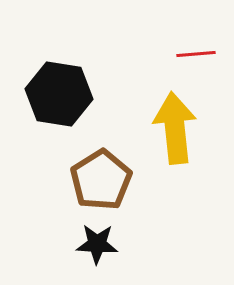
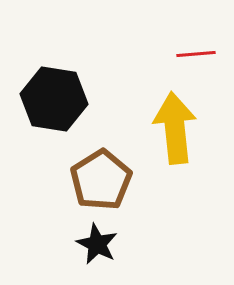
black hexagon: moved 5 px left, 5 px down
black star: rotated 24 degrees clockwise
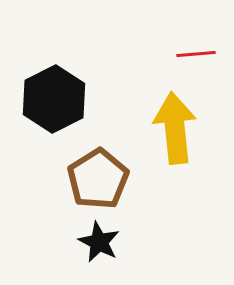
black hexagon: rotated 24 degrees clockwise
brown pentagon: moved 3 px left, 1 px up
black star: moved 2 px right, 2 px up
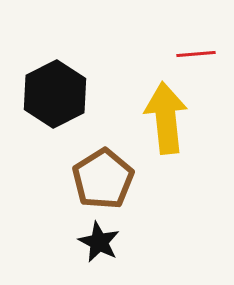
black hexagon: moved 1 px right, 5 px up
yellow arrow: moved 9 px left, 10 px up
brown pentagon: moved 5 px right
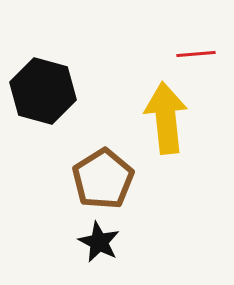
black hexagon: moved 12 px left, 3 px up; rotated 18 degrees counterclockwise
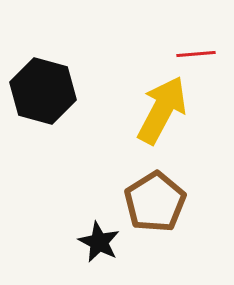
yellow arrow: moved 4 px left, 8 px up; rotated 34 degrees clockwise
brown pentagon: moved 52 px right, 23 px down
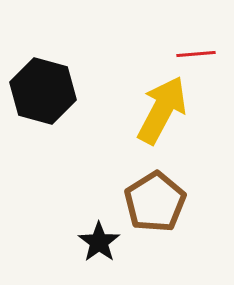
black star: rotated 9 degrees clockwise
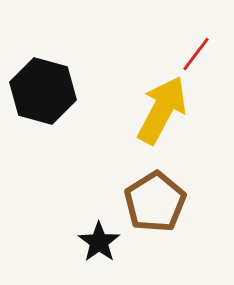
red line: rotated 48 degrees counterclockwise
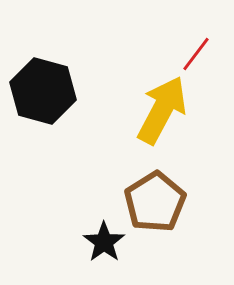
black star: moved 5 px right
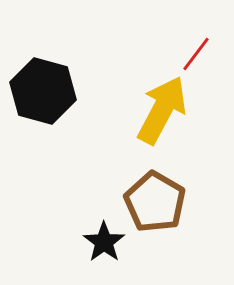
brown pentagon: rotated 10 degrees counterclockwise
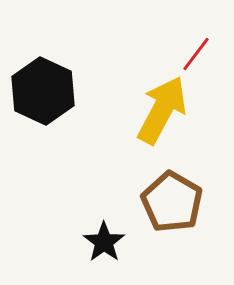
black hexagon: rotated 10 degrees clockwise
brown pentagon: moved 17 px right
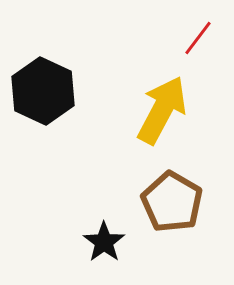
red line: moved 2 px right, 16 px up
